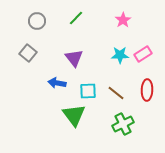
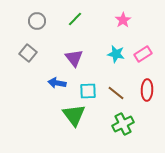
green line: moved 1 px left, 1 px down
cyan star: moved 4 px left, 1 px up; rotated 12 degrees clockwise
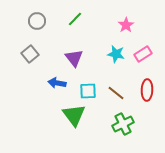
pink star: moved 3 px right, 5 px down
gray square: moved 2 px right, 1 px down; rotated 12 degrees clockwise
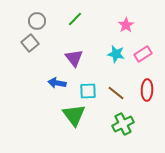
gray square: moved 11 px up
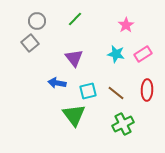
cyan square: rotated 12 degrees counterclockwise
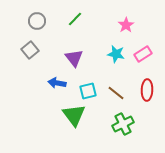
gray square: moved 7 px down
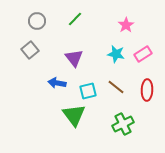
brown line: moved 6 px up
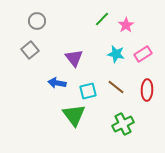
green line: moved 27 px right
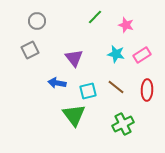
green line: moved 7 px left, 2 px up
pink star: rotated 21 degrees counterclockwise
gray square: rotated 12 degrees clockwise
pink rectangle: moved 1 px left, 1 px down
